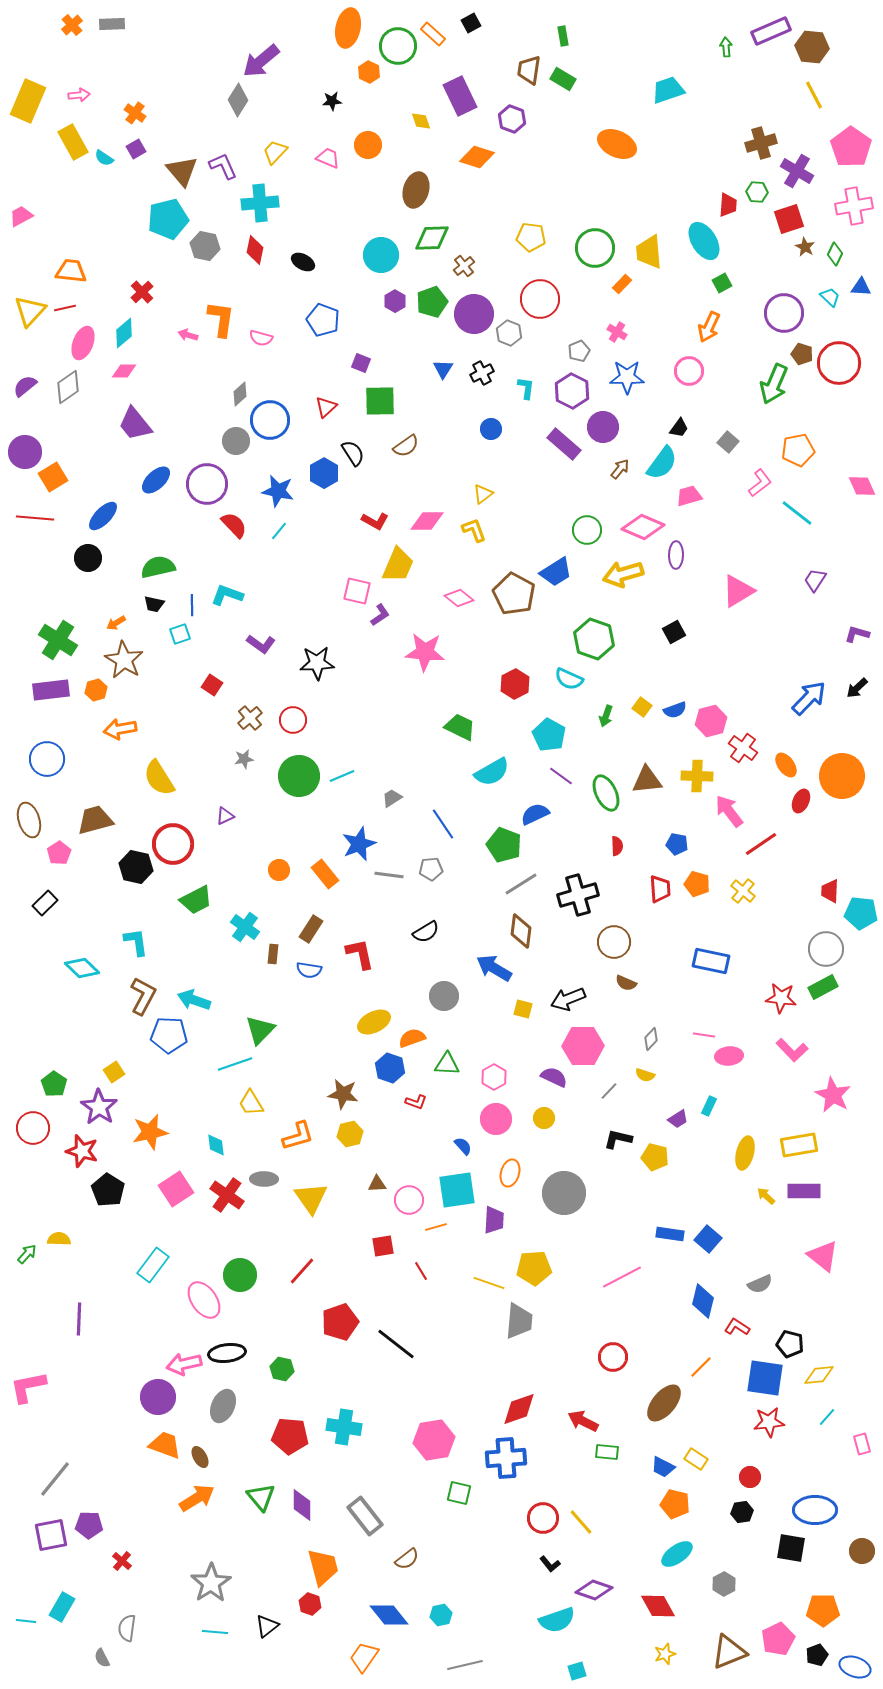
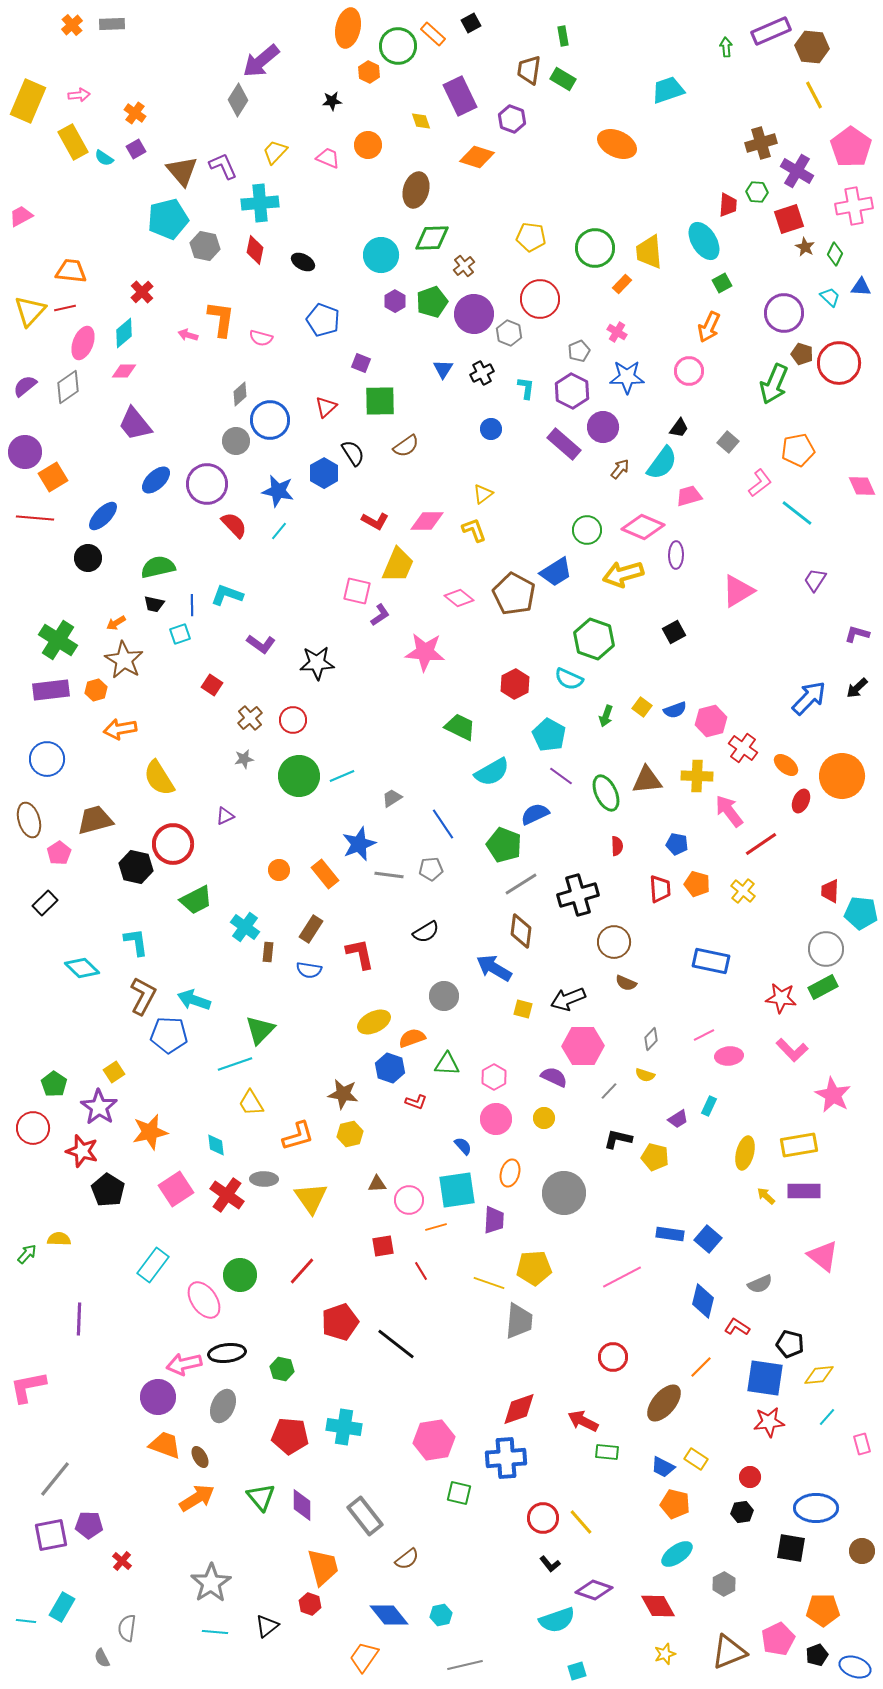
orange ellipse at (786, 765): rotated 15 degrees counterclockwise
brown rectangle at (273, 954): moved 5 px left, 2 px up
pink line at (704, 1035): rotated 35 degrees counterclockwise
blue ellipse at (815, 1510): moved 1 px right, 2 px up
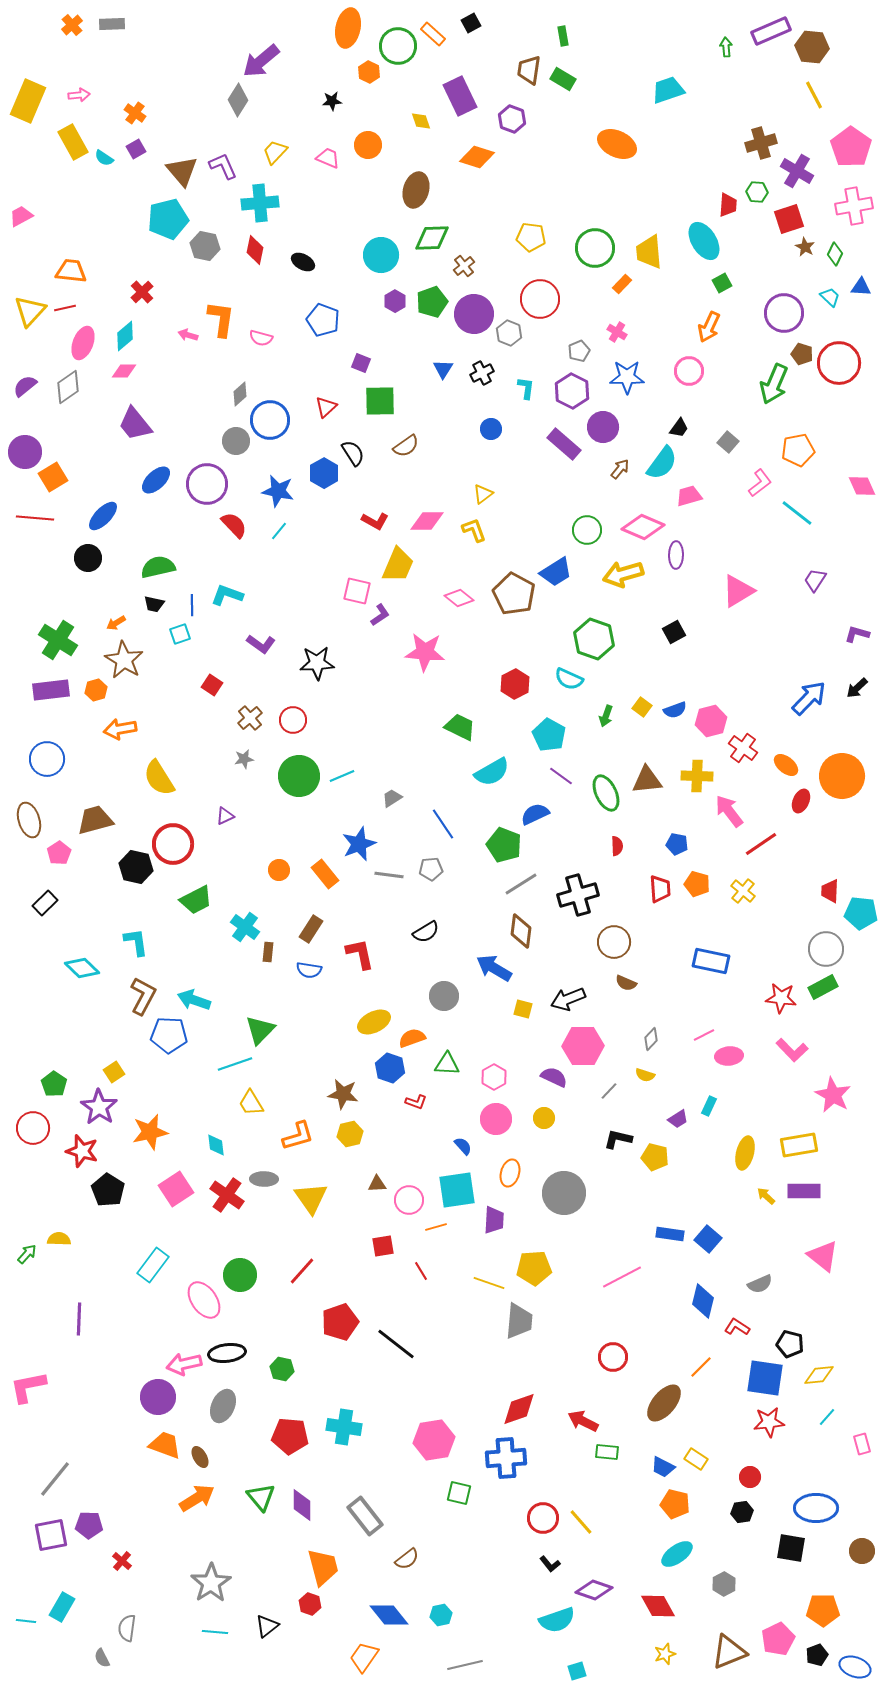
cyan diamond at (124, 333): moved 1 px right, 3 px down
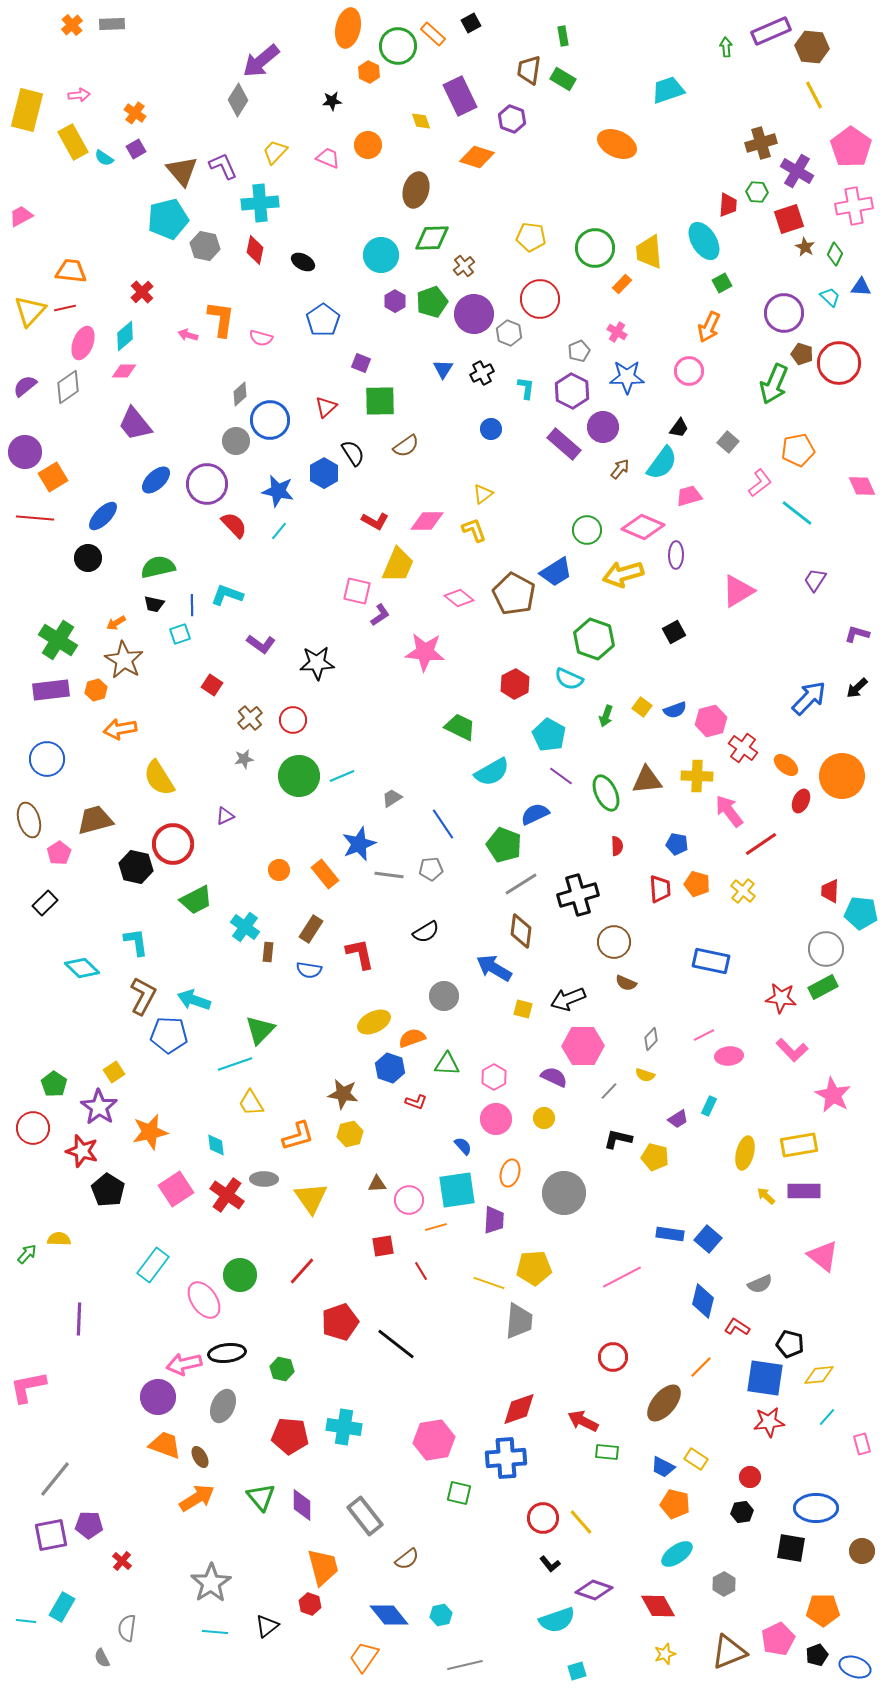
yellow rectangle at (28, 101): moved 1 px left, 9 px down; rotated 9 degrees counterclockwise
blue pentagon at (323, 320): rotated 16 degrees clockwise
